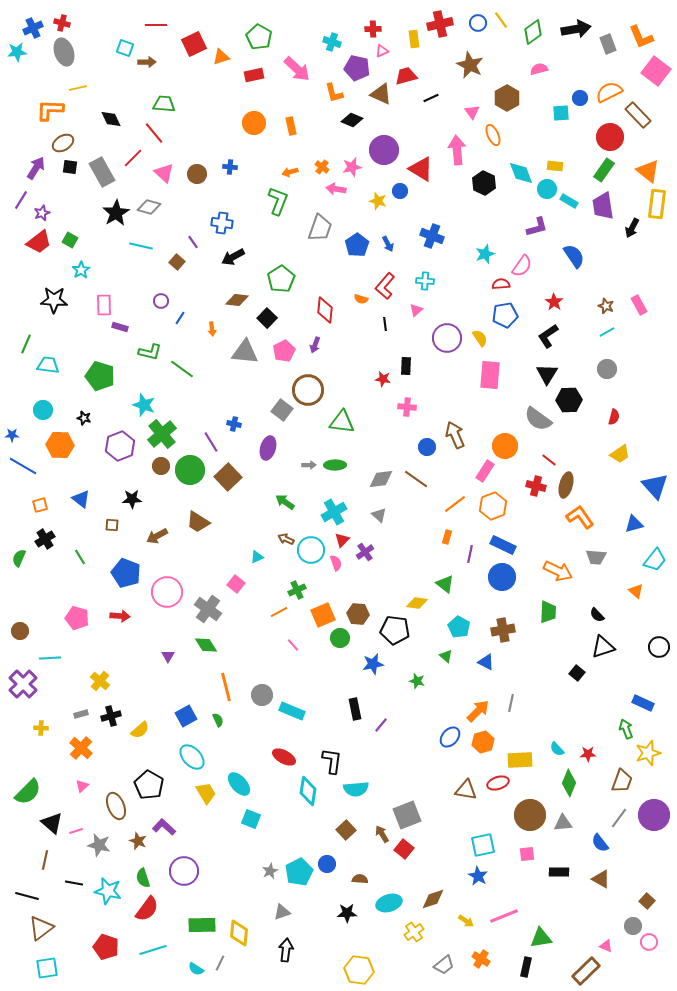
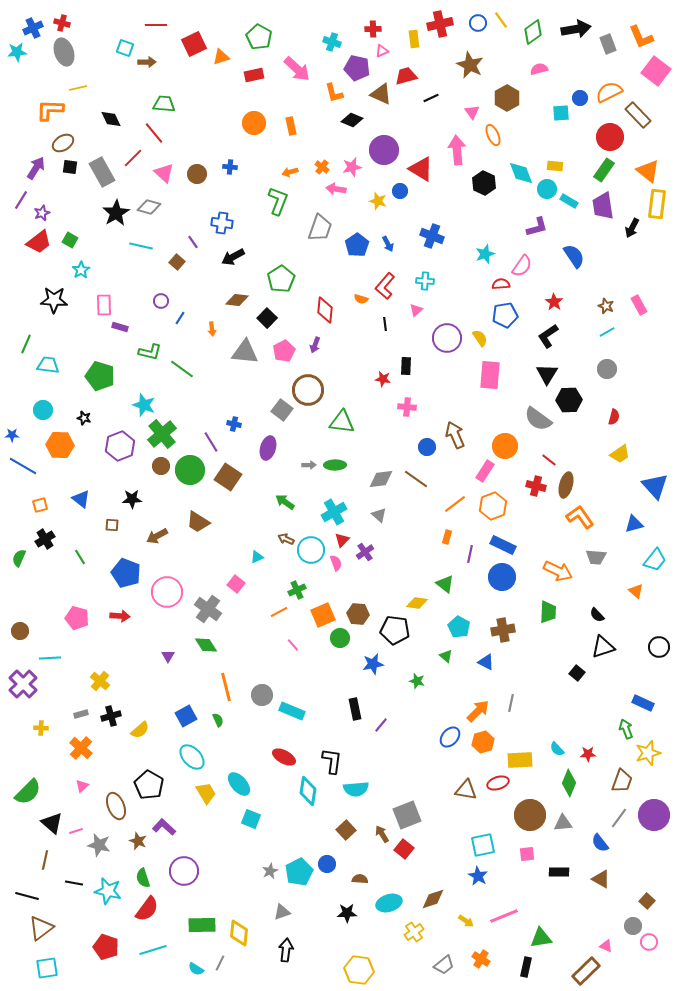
brown square at (228, 477): rotated 12 degrees counterclockwise
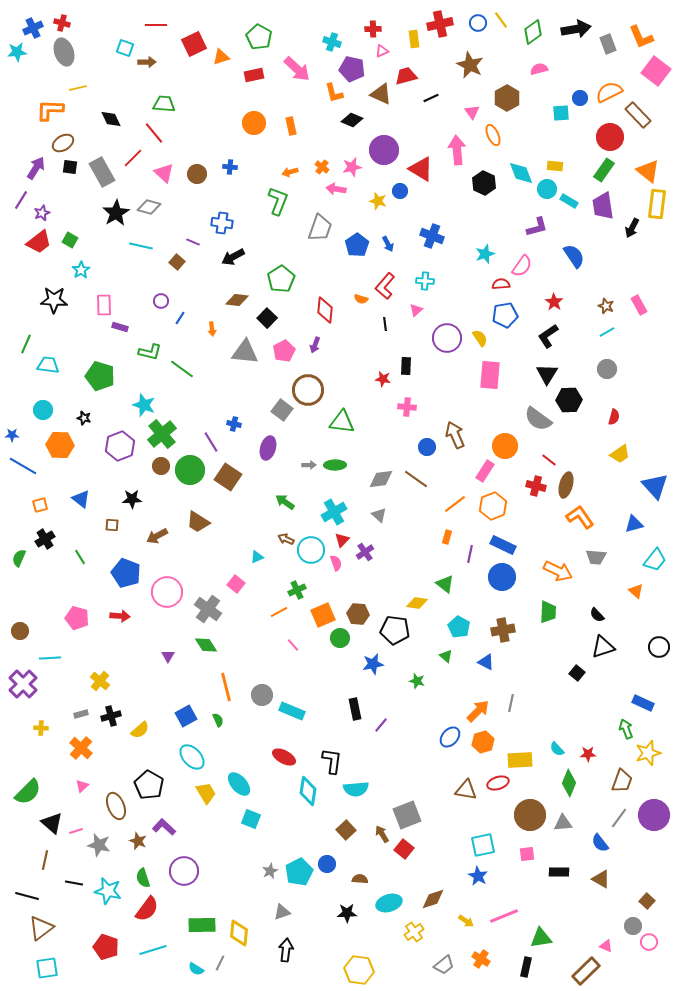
purple pentagon at (357, 68): moved 5 px left, 1 px down
purple line at (193, 242): rotated 32 degrees counterclockwise
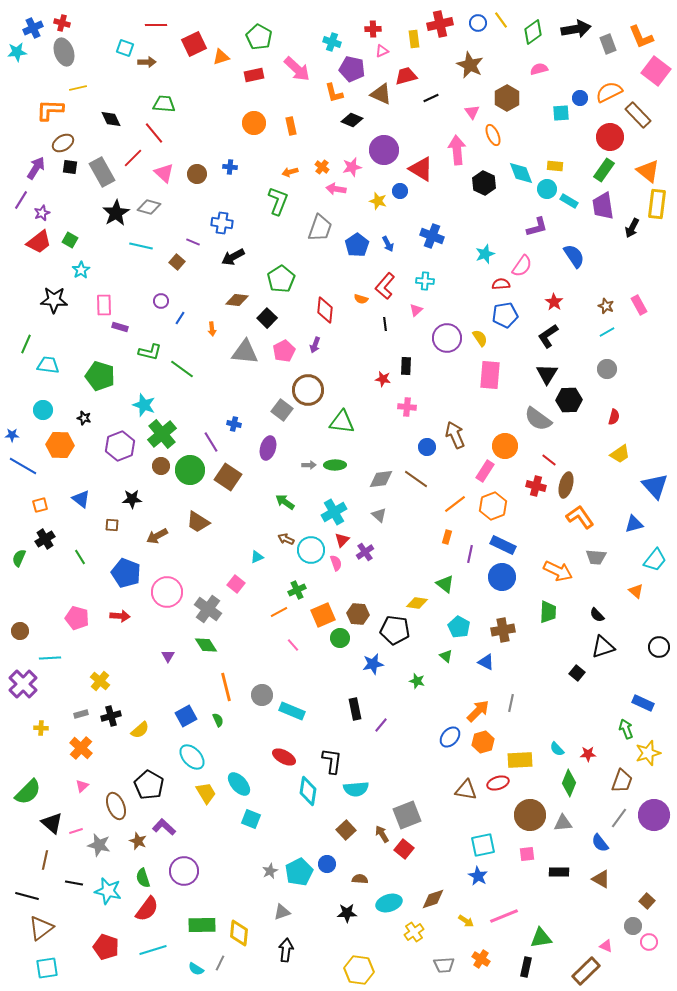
gray trapezoid at (444, 965): rotated 35 degrees clockwise
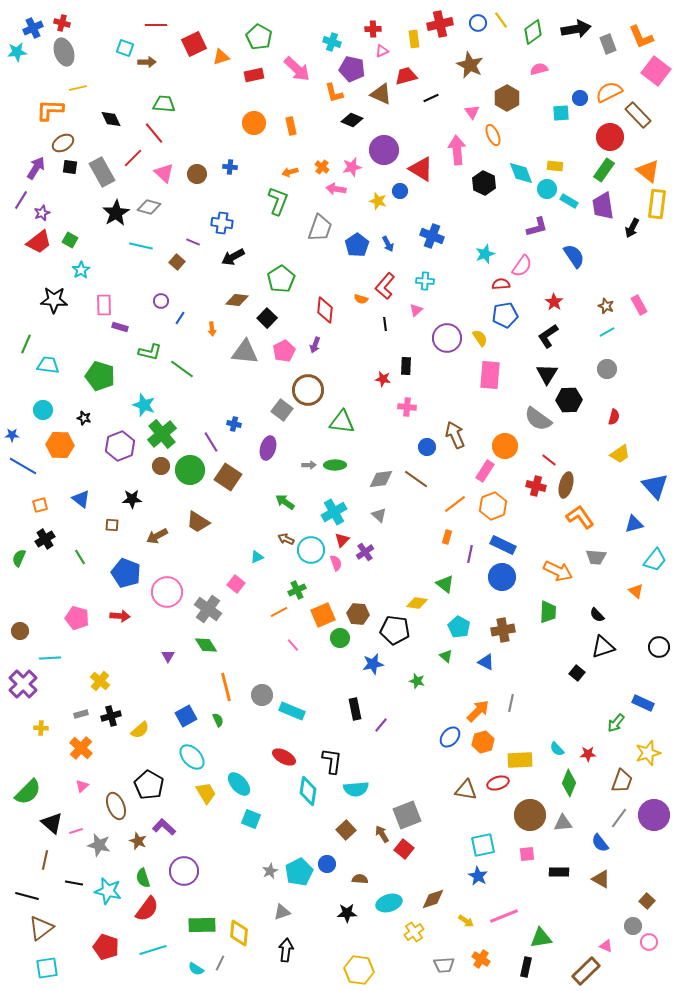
green arrow at (626, 729): moved 10 px left, 6 px up; rotated 120 degrees counterclockwise
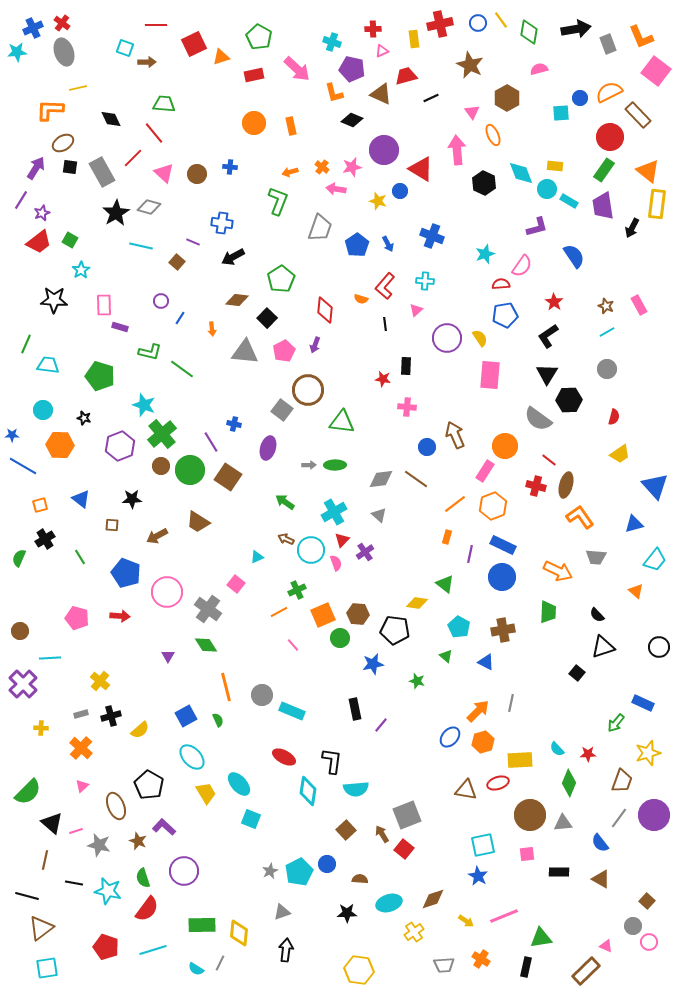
red cross at (62, 23): rotated 21 degrees clockwise
green diamond at (533, 32): moved 4 px left; rotated 45 degrees counterclockwise
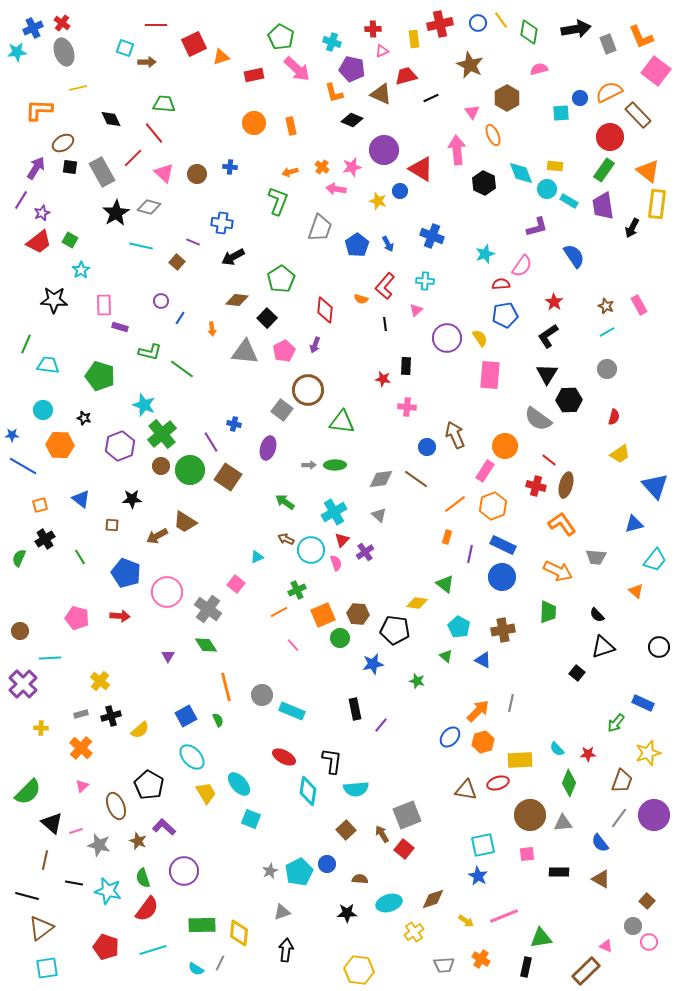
green pentagon at (259, 37): moved 22 px right
orange L-shape at (50, 110): moved 11 px left
orange L-shape at (580, 517): moved 18 px left, 7 px down
brown trapezoid at (198, 522): moved 13 px left
blue triangle at (486, 662): moved 3 px left, 2 px up
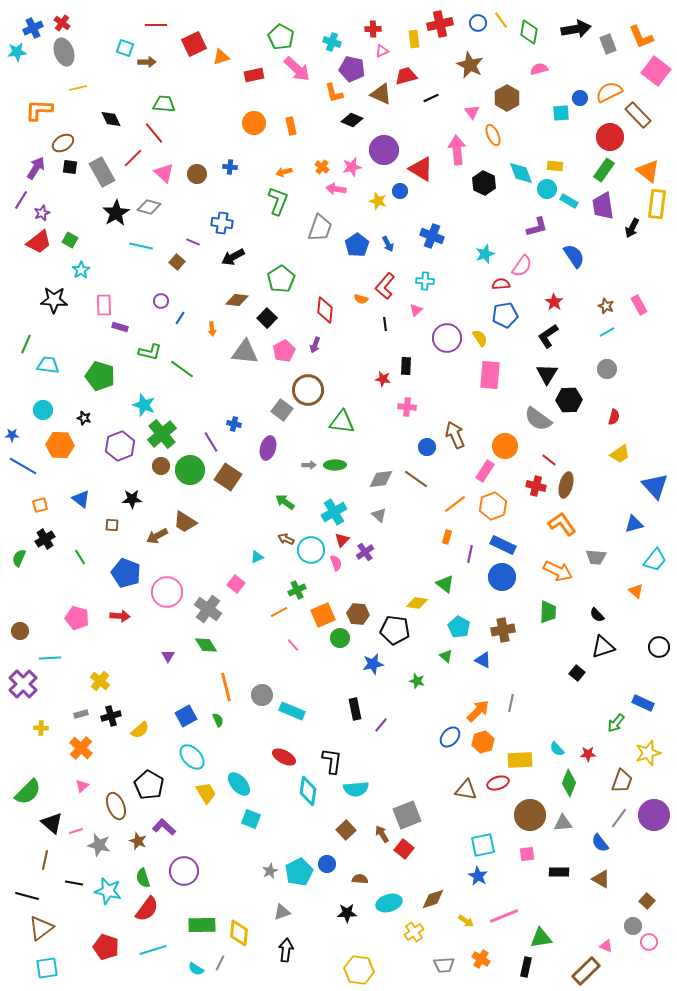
orange arrow at (290, 172): moved 6 px left
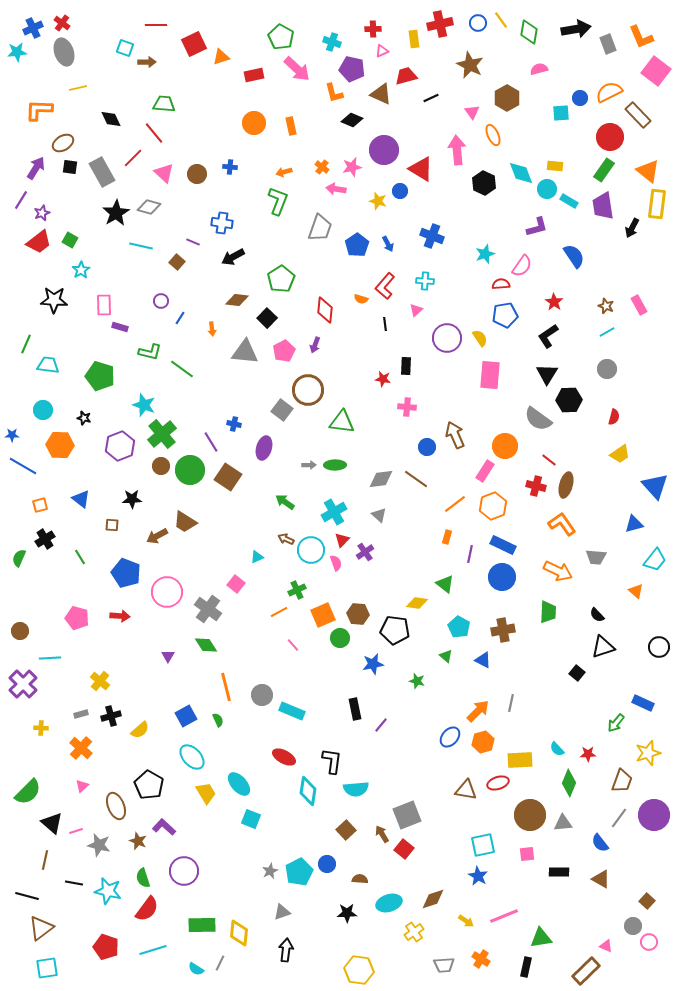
purple ellipse at (268, 448): moved 4 px left
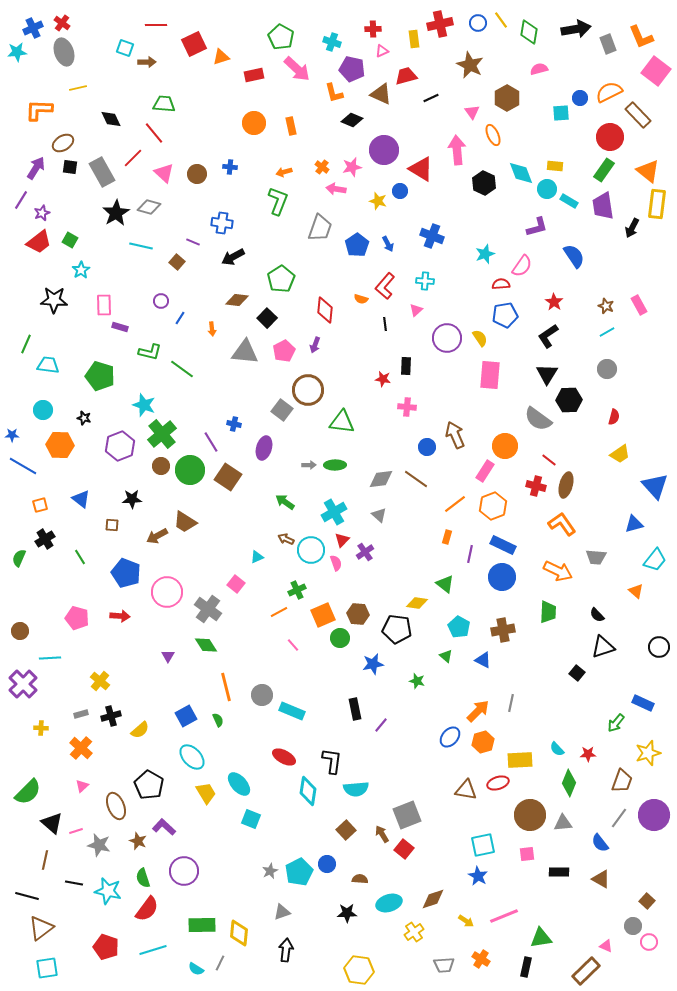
black pentagon at (395, 630): moved 2 px right, 1 px up
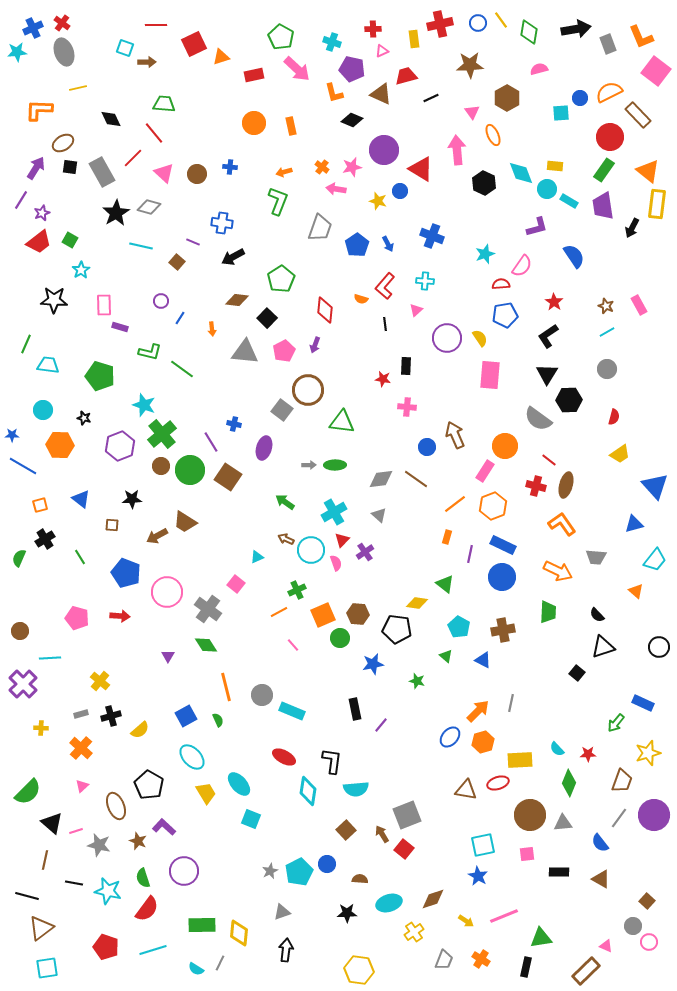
brown star at (470, 65): rotated 28 degrees counterclockwise
gray trapezoid at (444, 965): moved 5 px up; rotated 65 degrees counterclockwise
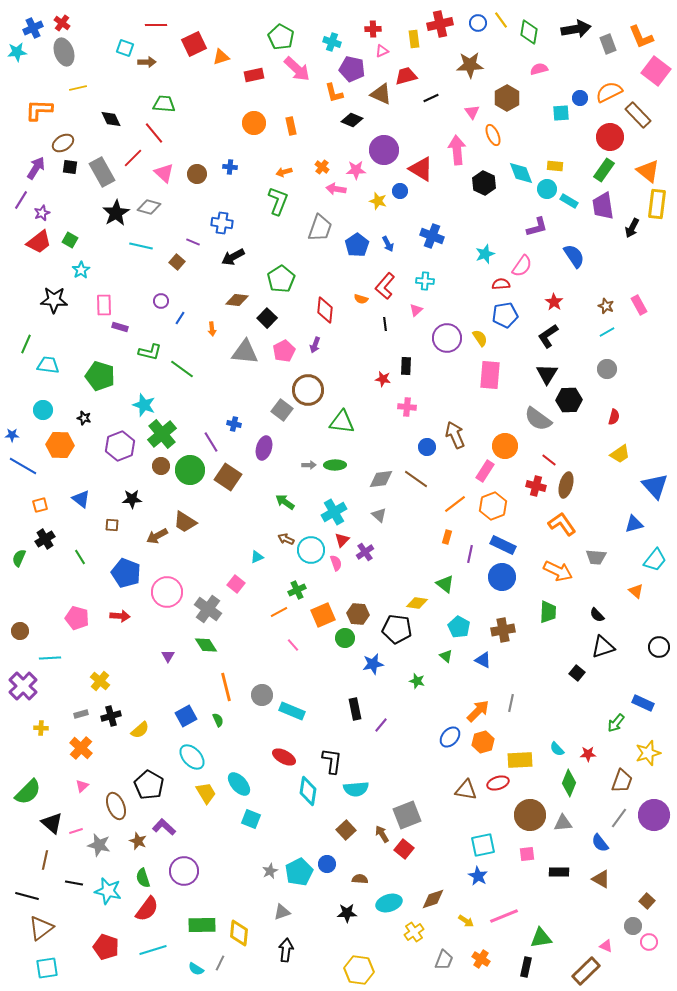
pink star at (352, 167): moved 4 px right, 3 px down; rotated 12 degrees clockwise
green circle at (340, 638): moved 5 px right
purple cross at (23, 684): moved 2 px down
